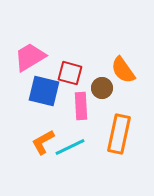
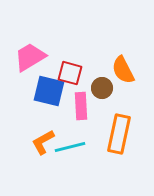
orange semicircle: rotated 8 degrees clockwise
blue square: moved 5 px right
cyan line: rotated 12 degrees clockwise
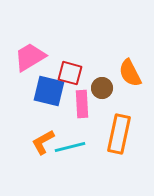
orange semicircle: moved 7 px right, 3 px down
pink rectangle: moved 1 px right, 2 px up
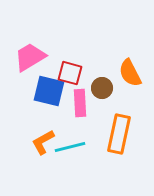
pink rectangle: moved 2 px left, 1 px up
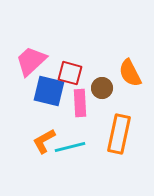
pink trapezoid: moved 1 px right, 4 px down; rotated 12 degrees counterclockwise
orange L-shape: moved 1 px right, 1 px up
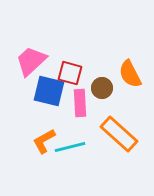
orange semicircle: moved 1 px down
orange rectangle: rotated 60 degrees counterclockwise
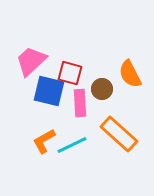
brown circle: moved 1 px down
cyan line: moved 2 px right, 2 px up; rotated 12 degrees counterclockwise
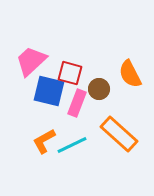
brown circle: moved 3 px left
pink rectangle: moved 3 px left; rotated 24 degrees clockwise
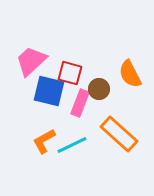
pink rectangle: moved 3 px right
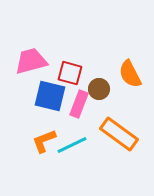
pink trapezoid: rotated 28 degrees clockwise
blue square: moved 1 px right, 5 px down
pink rectangle: moved 1 px left, 1 px down
orange rectangle: rotated 6 degrees counterclockwise
orange L-shape: rotated 8 degrees clockwise
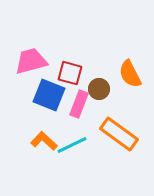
blue square: moved 1 px left, 1 px up; rotated 8 degrees clockwise
orange L-shape: rotated 64 degrees clockwise
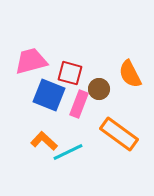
cyan line: moved 4 px left, 7 px down
